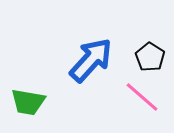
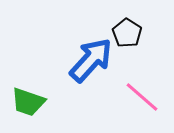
black pentagon: moved 23 px left, 24 px up
green trapezoid: rotated 9 degrees clockwise
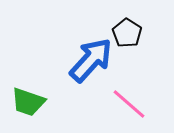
pink line: moved 13 px left, 7 px down
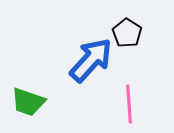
pink line: rotated 45 degrees clockwise
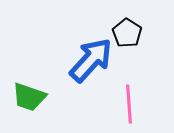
green trapezoid: moved 1 px right, 5 px up
